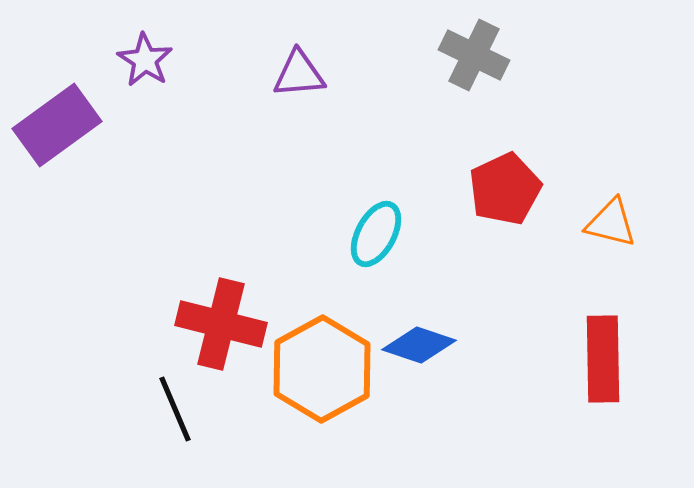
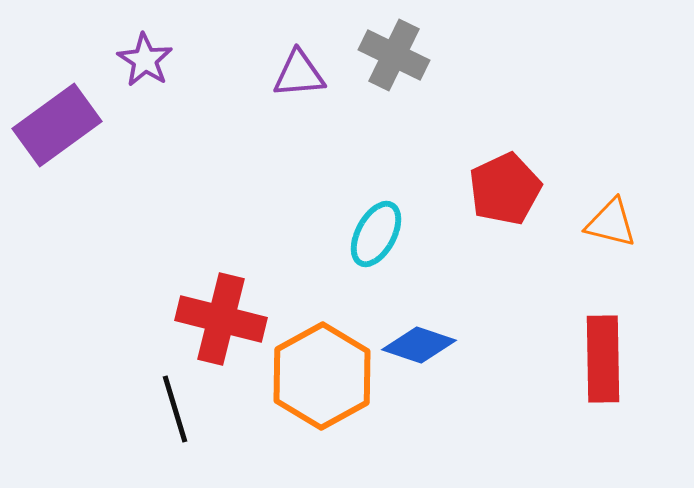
gray cross: moved 80 px left
red cross: moved 5 px up
orange hexagon: moved 7 px down
black line: rotated 6 degrees clockwise
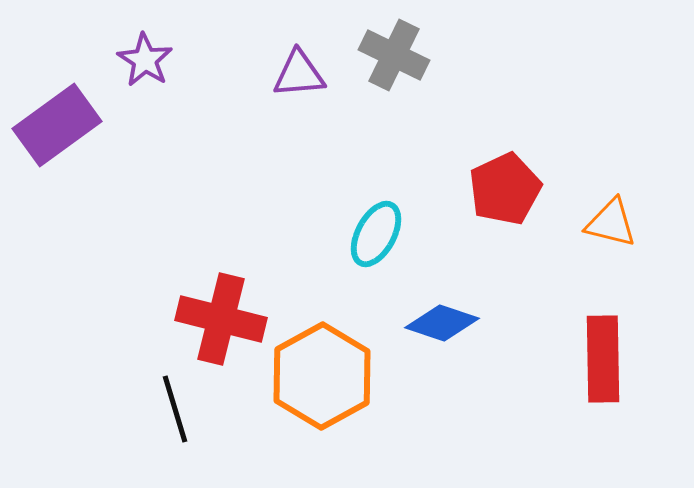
blue diamond: moved 23 px right, 22 px up
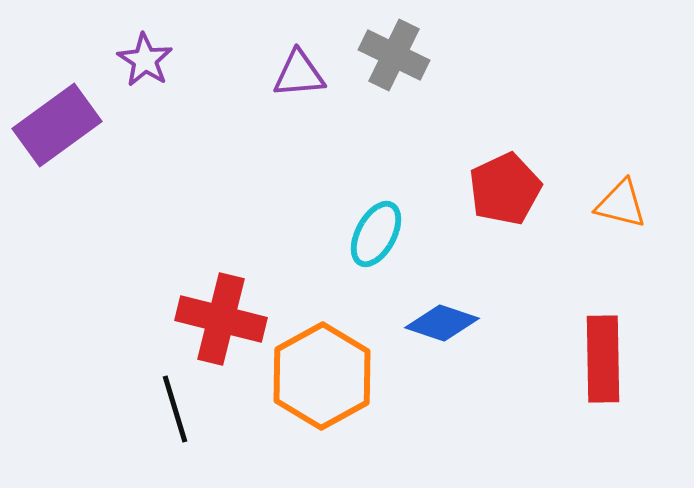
orange triangle: moved 10 px right, 19 px up
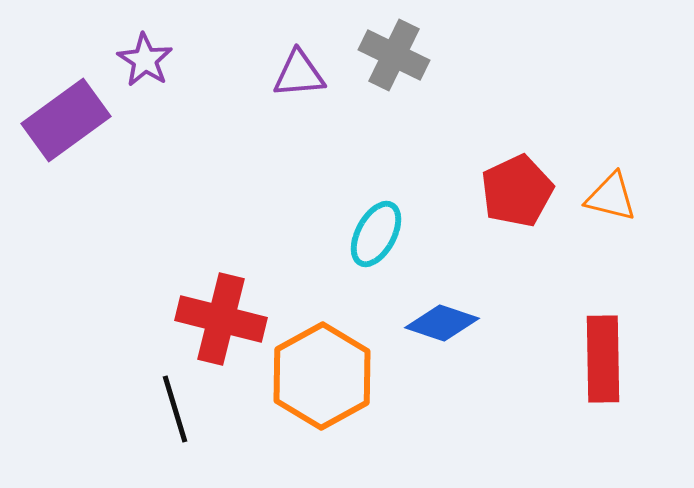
purple rectangle: moved 9 px right, 5 px up
red pentagon: moved 12 px right, 2 px down
orange triangle: moved 10 px left, 7 px up
